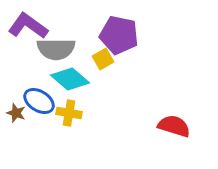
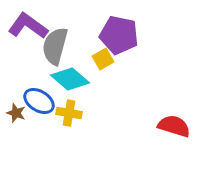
gray semicircle: moved 1 px left, 3 px up; rotated 105 degrees clockwise
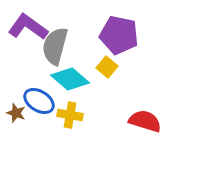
purple L-shape: moved 1 px down
yellow square: moved 4 px right, 8 px down; rotated 20 degrees counterclockwise
yellow cross: moved 1 px right, 2 px down
red semicircle: moved 29 px left, 5 px up
